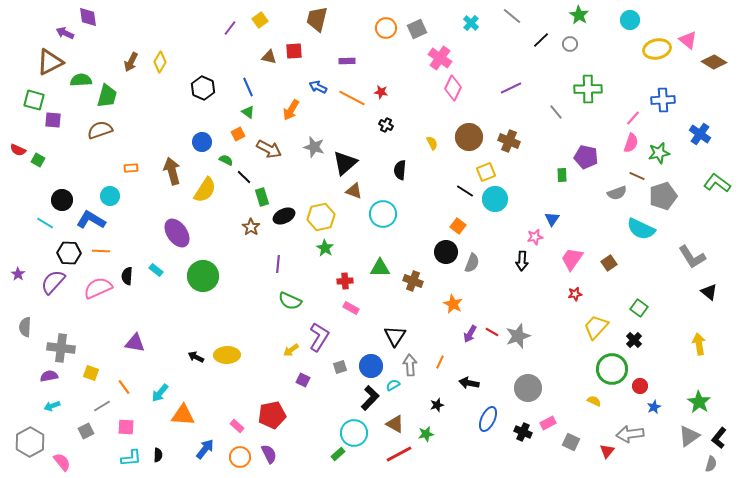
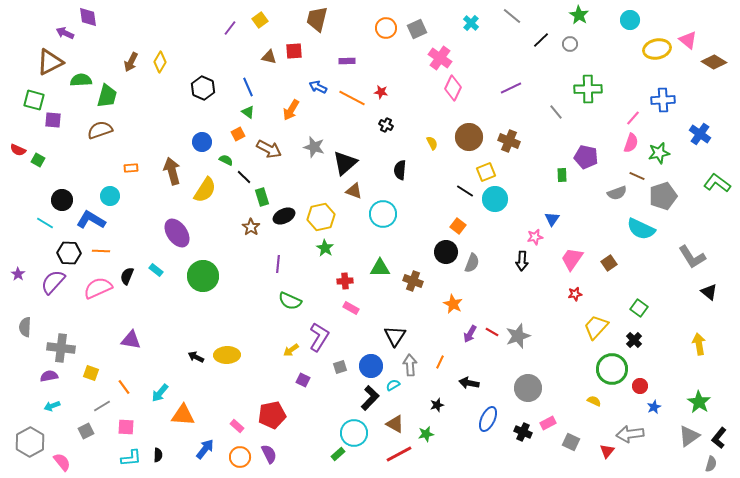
black semicircle at (127, 276): rotated 18 degrees clockwise
purple triangle at (135, 343): moved 4 px left, 3 px up
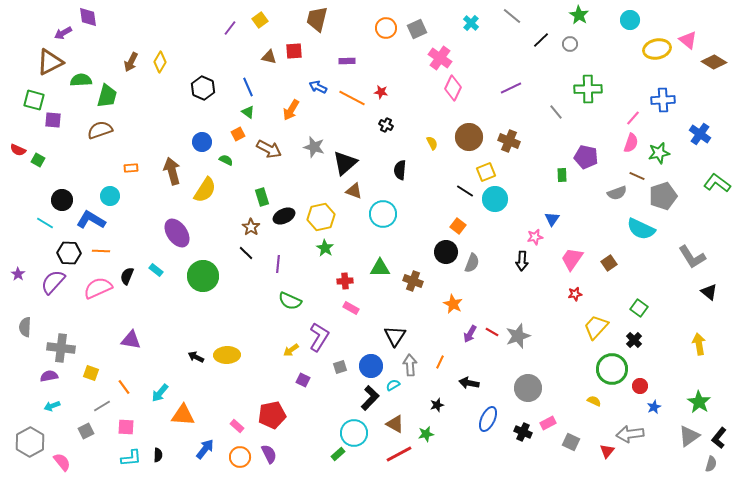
purple arrow at (65, 33): moved 2 px left; rotated 54 degrees counterclockwise
black line at (244, 177): moved 2 px right, 76 px down
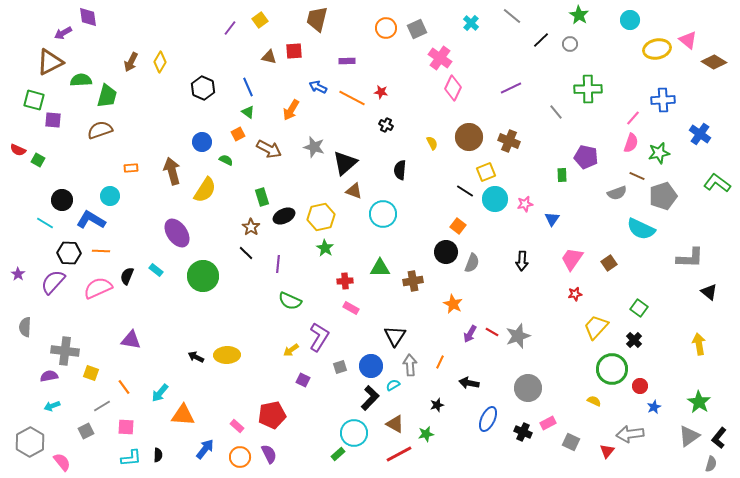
pink star at (535, 237): moved 10 px left, 33 px up
gray L-shape at (692, 257): moved 2 px left, 1 px down; rotated 56 degrees counterclockwise
brown cross at (413, 281): rotated 30 degrees counterclockwise
gray cross at (61, 348): moved 4 px right, 3 px down
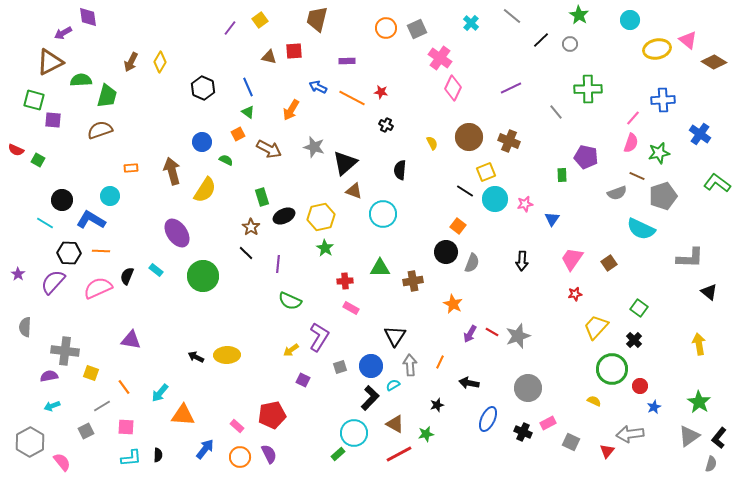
red semicircle at (18, 150): moved 2 px left
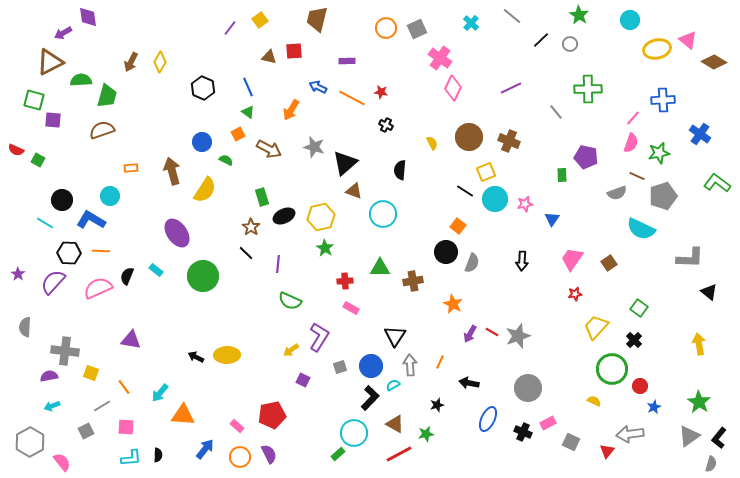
brown semicircle at (100, 130): moved 2 px right
